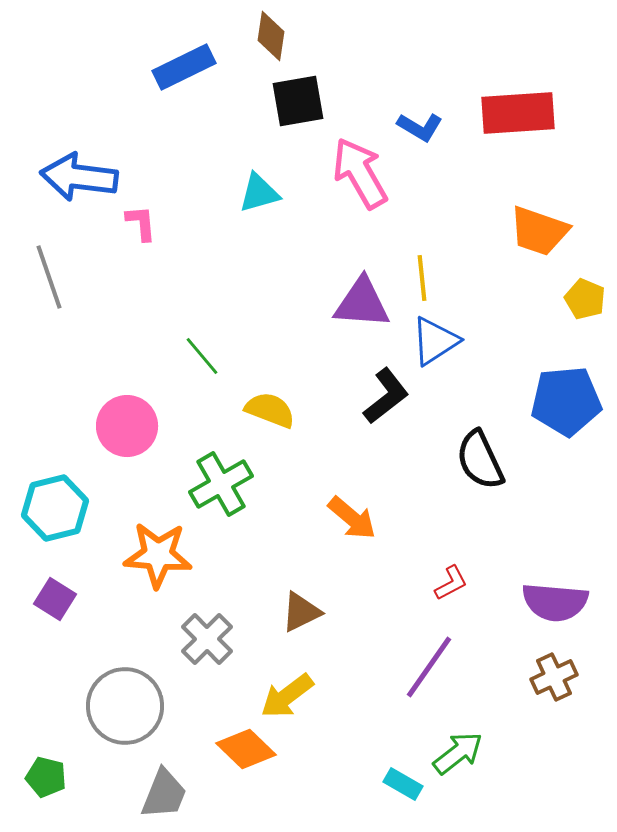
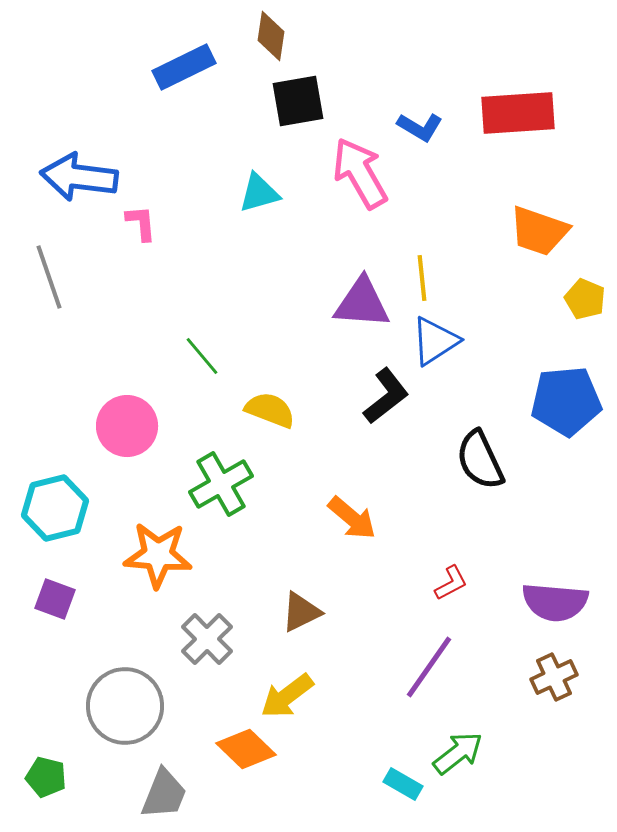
purple square: rotated 12 degrees counterclockwise
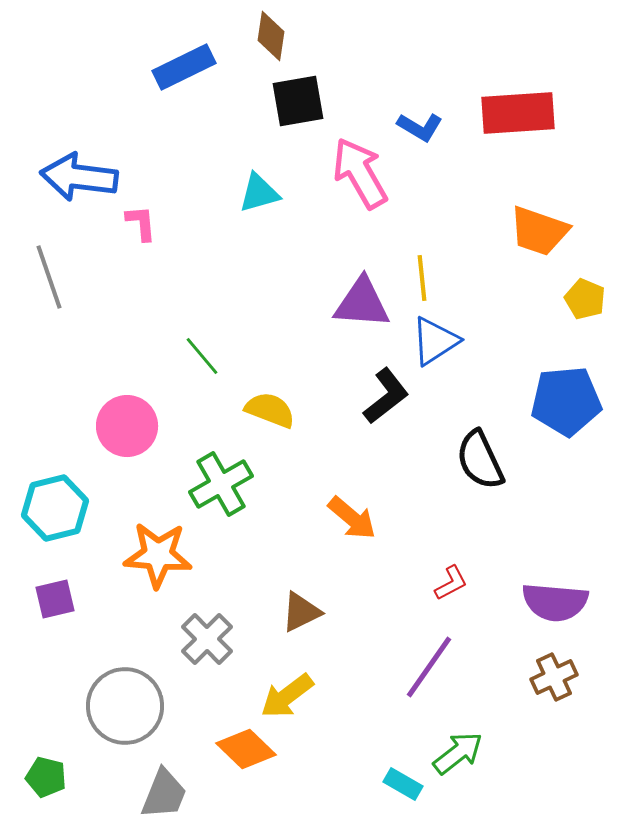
purple square: rotated 33 degrees counterclockwise
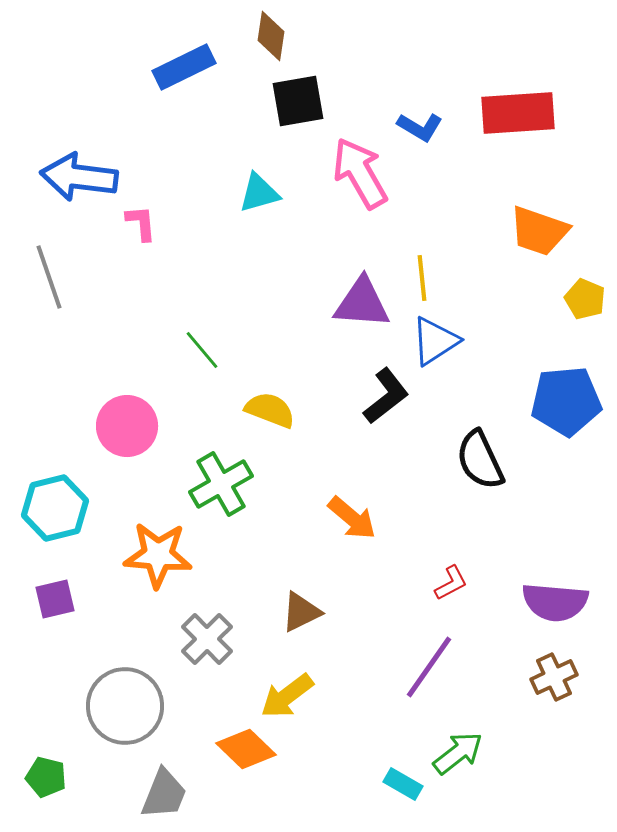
green line: moved 6 px up
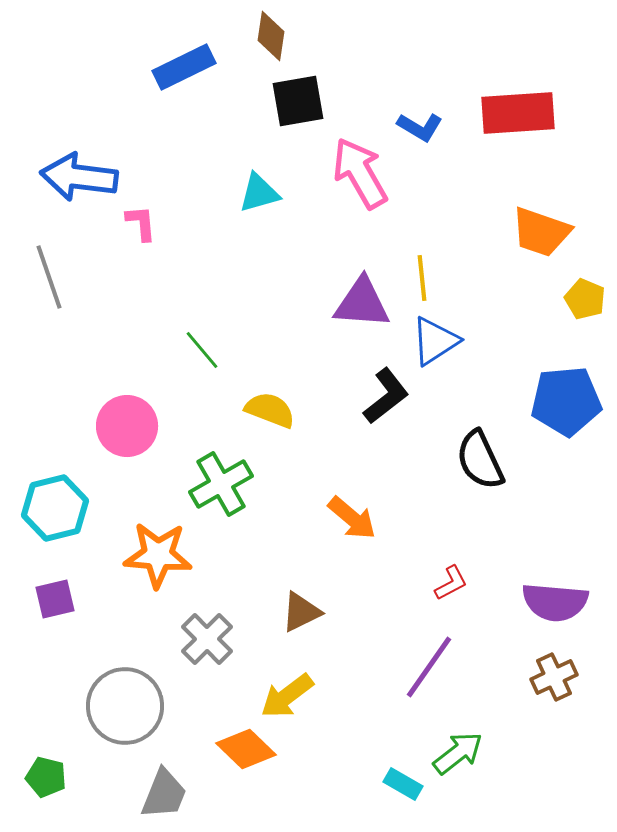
orange trapezoid: moved 2 px right, 1 px down
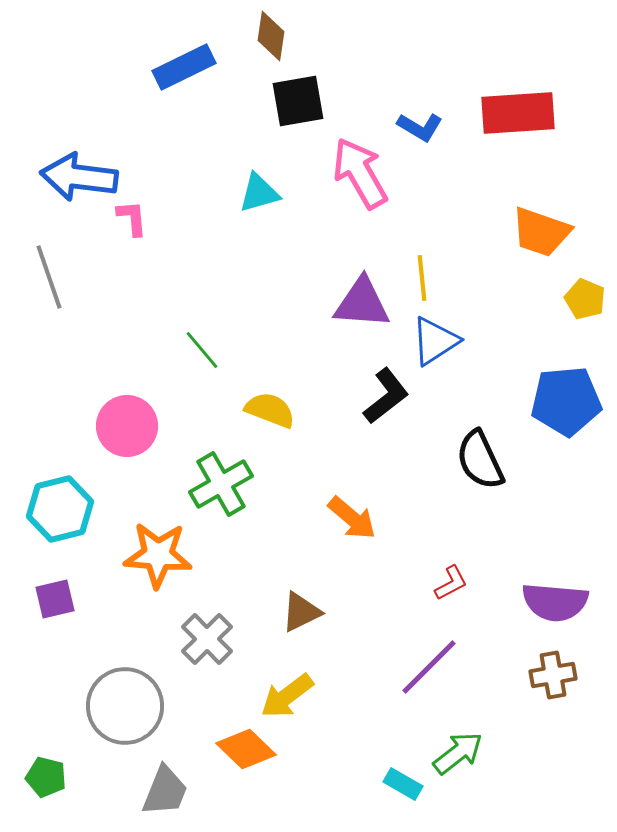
pink L-shape: moved 9 px left, 5 px up
cyan hexagon: moved 5 px right, 1 px down
purple line: rotated 10 degrees clockwise
brown cross: moved 1 px left, 2 px up; rotated 15 degrees clockwise
gray trapezoid: moved 1 px right, 3 px up
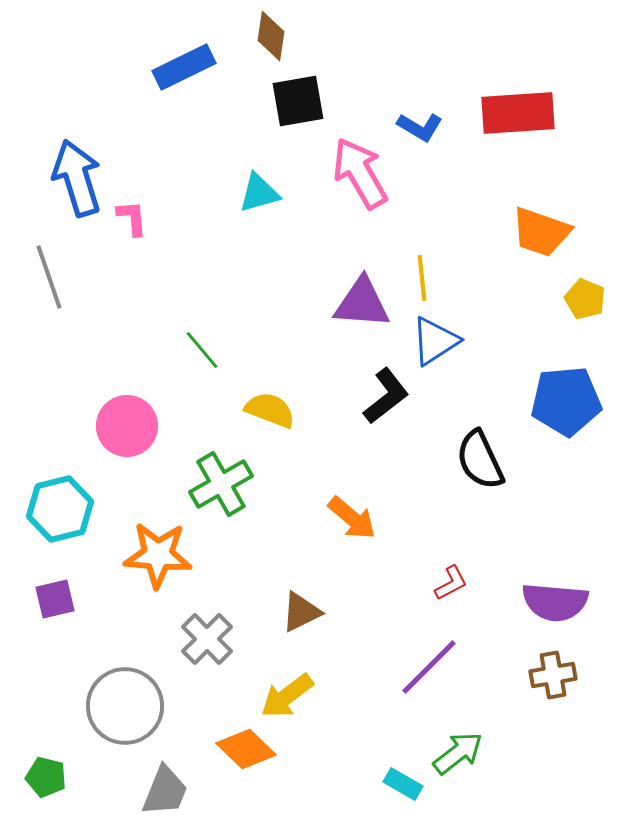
blue arrow: moved 2 px left, 1 px down; rotated 66 degrees clockwise
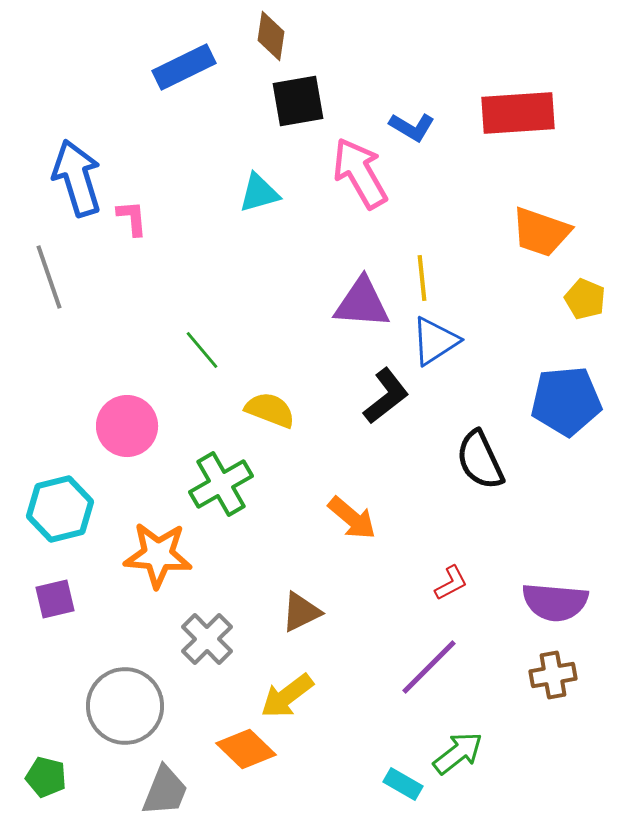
blue L-shape: moved 8 px left
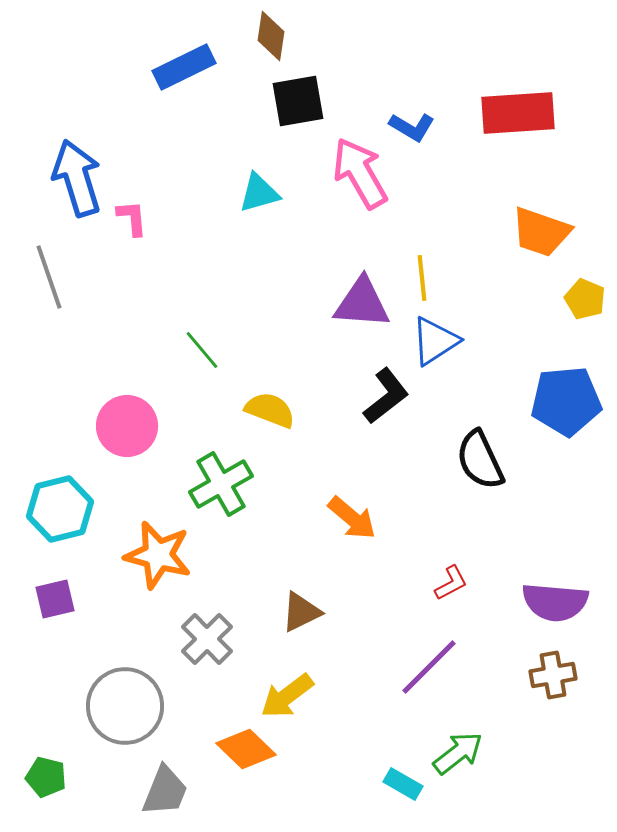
orange star: rotated 10 degrees clockwise
